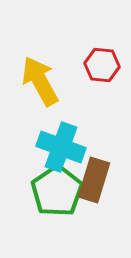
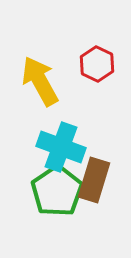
red hexagon: moved 5 px left, 1 px up; rotated 20 degrees clockwise
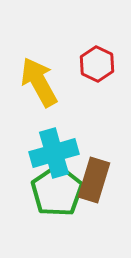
yellow arrow: moved 1 px left, 1 px down
cyan cross: moved 7 px left, 6 px down; rotated 36 degrees counterclockwise
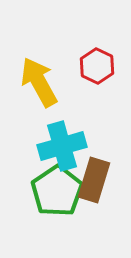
red hexagon: moved 2 px down
cyan cross: moved 8 px right, 7 px up
